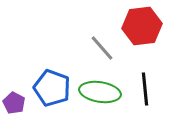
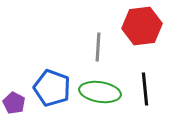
gray line: moved 4 px left, 1 px up; rotated 44 degrees clockwise
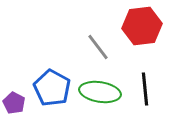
gray line: rotated 40 degrees counterclockwise
blue pentagon: rotated 9 degrees clockwise
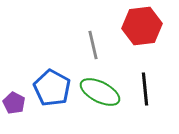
gray line: moved 5 px left, 2 px up; rotated 24 degrees clockwise
green ellipse: rotated 18 degrees clockwise
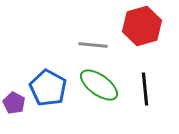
red hexagon: rotated 9 degrees counterclockwise
gray line: rotated 72 degrees counterclockwise
blue pentagon: moved 4 px left
green ellipse: moved 1 px left, 7 px up; rotated 9 degrees clockwise
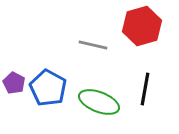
gray line: rotated 8 degrees clockwise
green ellipse: moved 17 px down; rotated 15 degrees counterclockwise
black line: rotated 16 degrees clockwise
purple pentagon: moved 20 px up
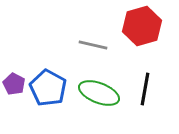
purple pentagon: moved 1 px down
green ellipse: moved 9 px up
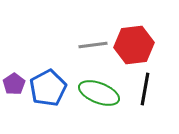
red hexagon: moved 8 px left, 19 px down; rotated 9 degrees clockwise
gray line: rotated 20 degrees counterclockwise
purple pentagon: rotated 10 degrees clockwise
blue pentagon: rotated 15 degrees clockwise
